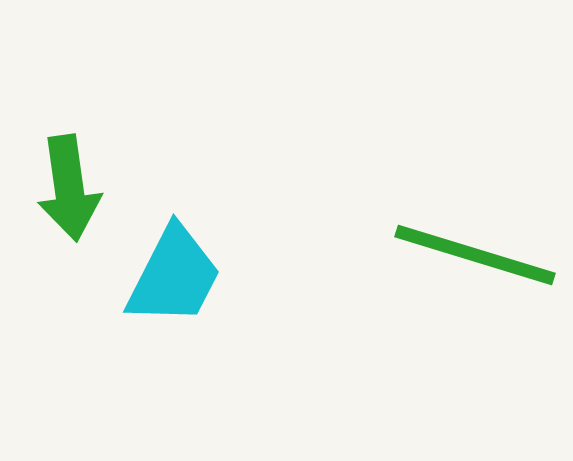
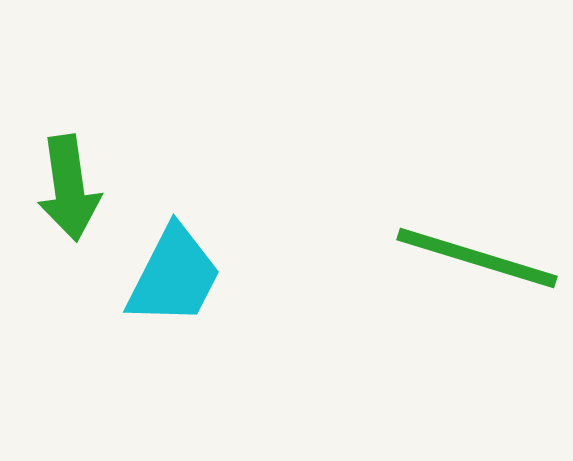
green line: moved 2 px right, 3 px down
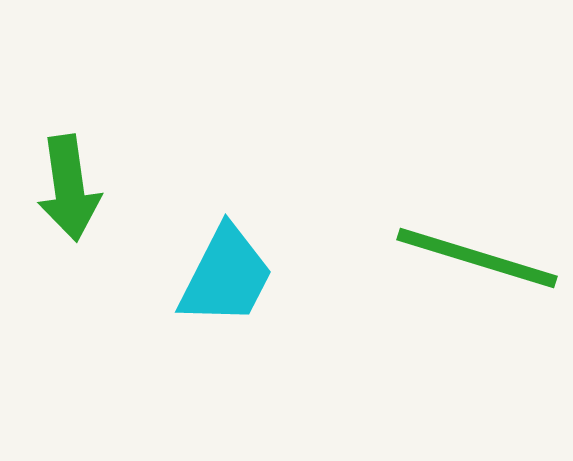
cyan trapezoid: moved 52 px right
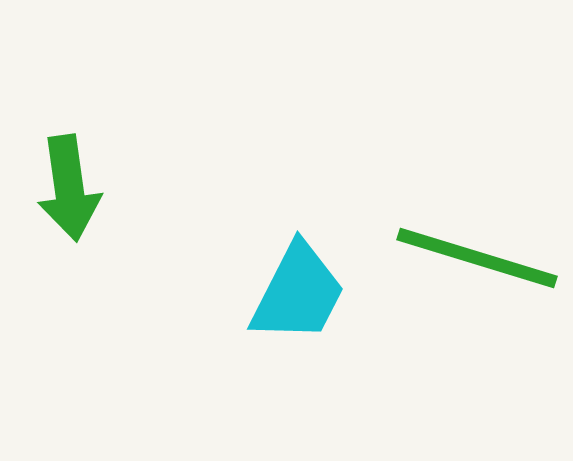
cyan trapezoid: moved 72 px right, 17 px down
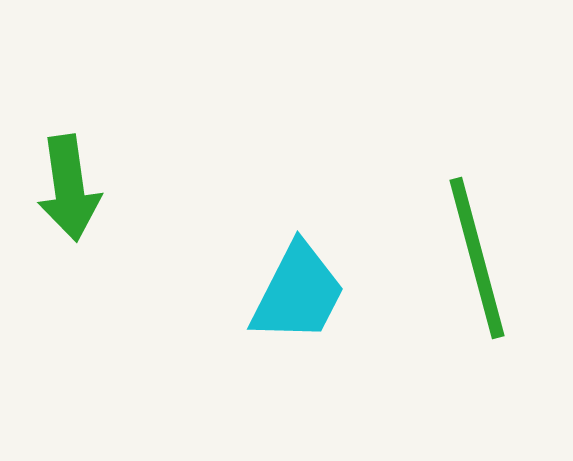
green line: rotated 58 degrees clockwise
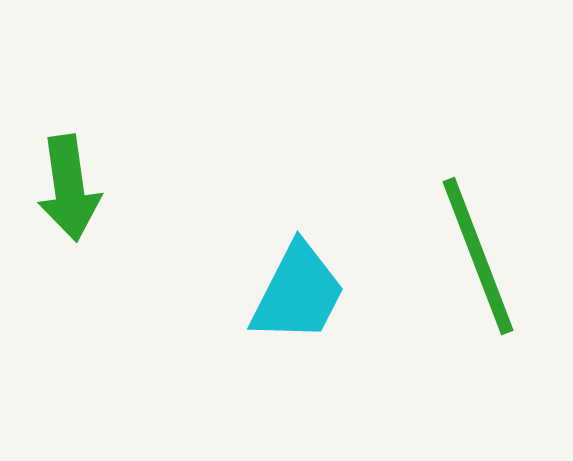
green line: moved 1 px right, 2 px up; rotated 6 degrees counterclockwise
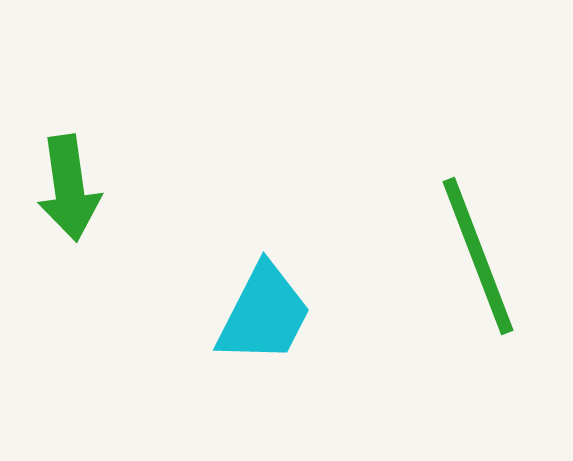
cyan trapezoid: moved 34 px left, 21 px down
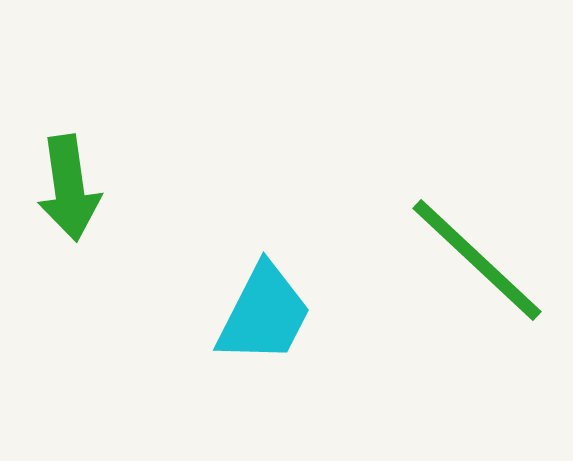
green line: moved 1 px left, 4 px down; rotated 26 degrees counterclockwise
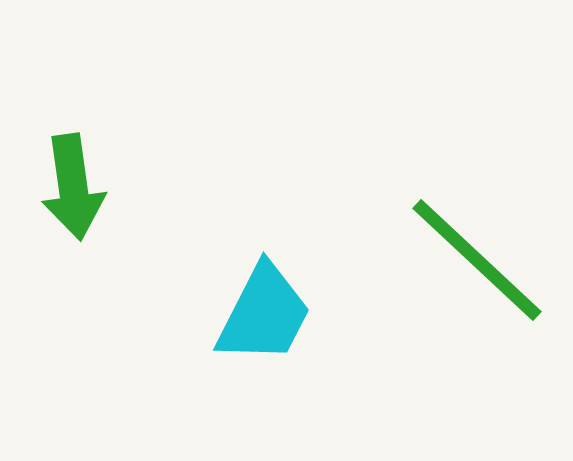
green arrow: moved 4 px right, 1 px up
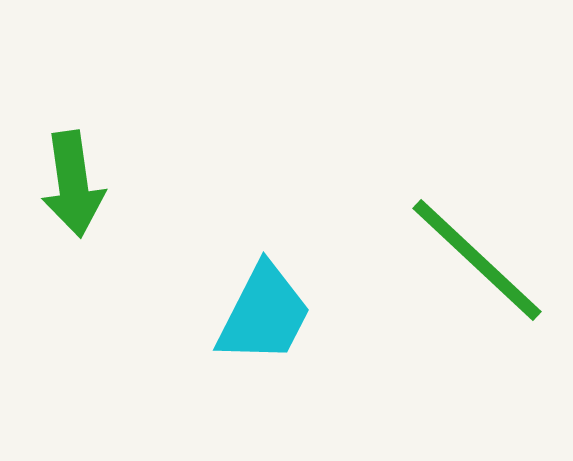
green arrow: moved 3 px up
